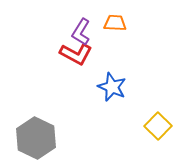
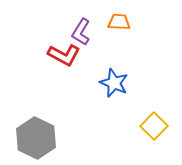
orange trapezoid: moved 4 px right, 1 px up
red L-shape: moved 12 px left, 1 px down
blue star: moved 2 px right, 4 px up
yellow square: moved 4 px left
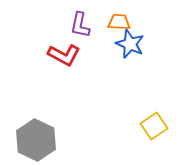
purple L-shape: moved 1 px left, 7 px up; rotated 20 degrees counterclockwise
blue star: moved 16 px right, 39 px up
yellow square: rotated 12 degrees clockwise
gray hexagon: moved 2 px down
